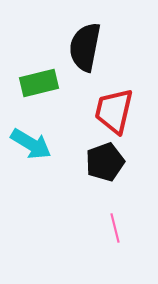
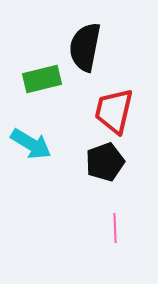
green rectangle: moved 3 px right, 4 px up
pink line: rotated 12 degrees clockwise
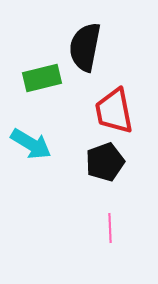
green rectangle: moved 1 px up
red trapezoid: rotated 24 degrees counterclockwise
pink line: moved 5 px left
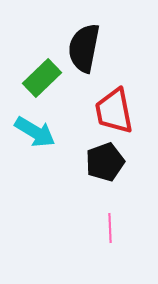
black semicircle: moved 1 px left, 1 px down
green rectangle: rotated 30 degrees counterclockwise
cyan arrow: moved 4 px right, 12 px up
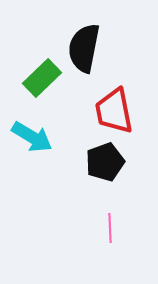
cyan arrow: moved 3 px left, 5 px down
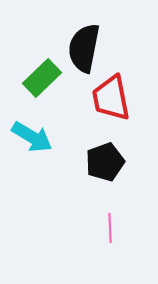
red trapezoid: moved 3 px left, 13 px up
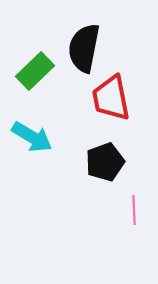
green rectangle: moved 7 px left, 7 px up
pink line: moved 24 px right, 18 px up
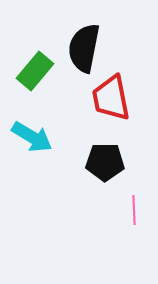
green rectangle: rotated 6 degrees counterclockwise
black pentagon: rotated 21 degrees clockwise
